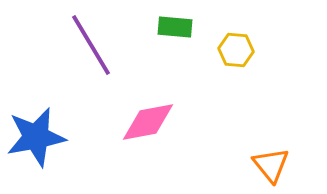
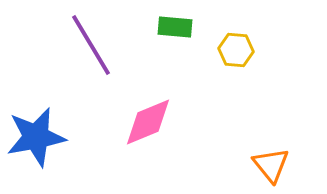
pink diamond: rotated 12 degrees counterclockwise
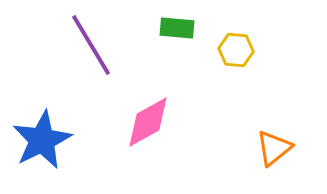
green rectangle: moved 2 px right, 1 px down
pink diamond: rotated 6 degrees counterclockwise
blue star: moved 6 px right, 3 px down; rotated 16 degrees counterclockwise
orange triangle: moved 3 px right, 17 px up; rotated 30 degrees clockwise
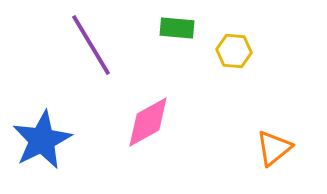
yellow hexagon: moved 2 px left, 1 px down
